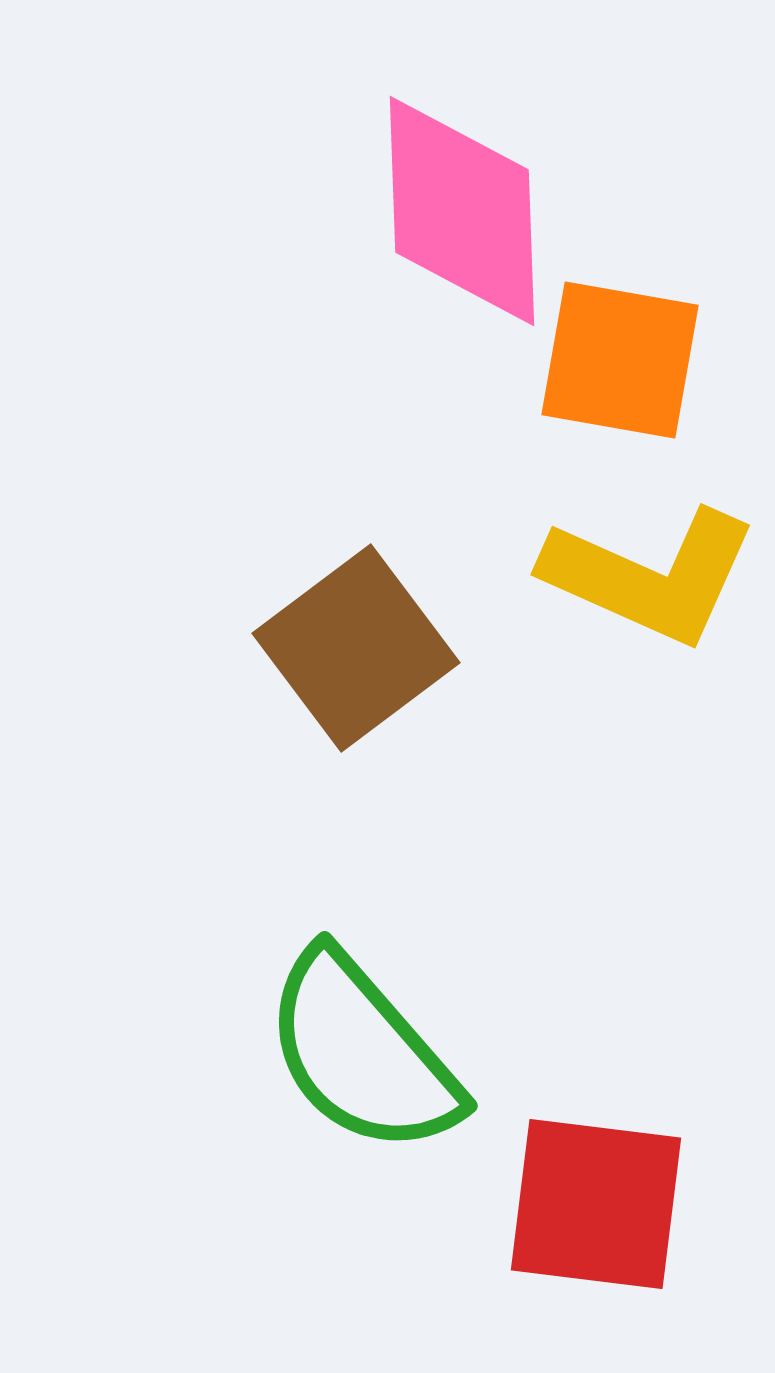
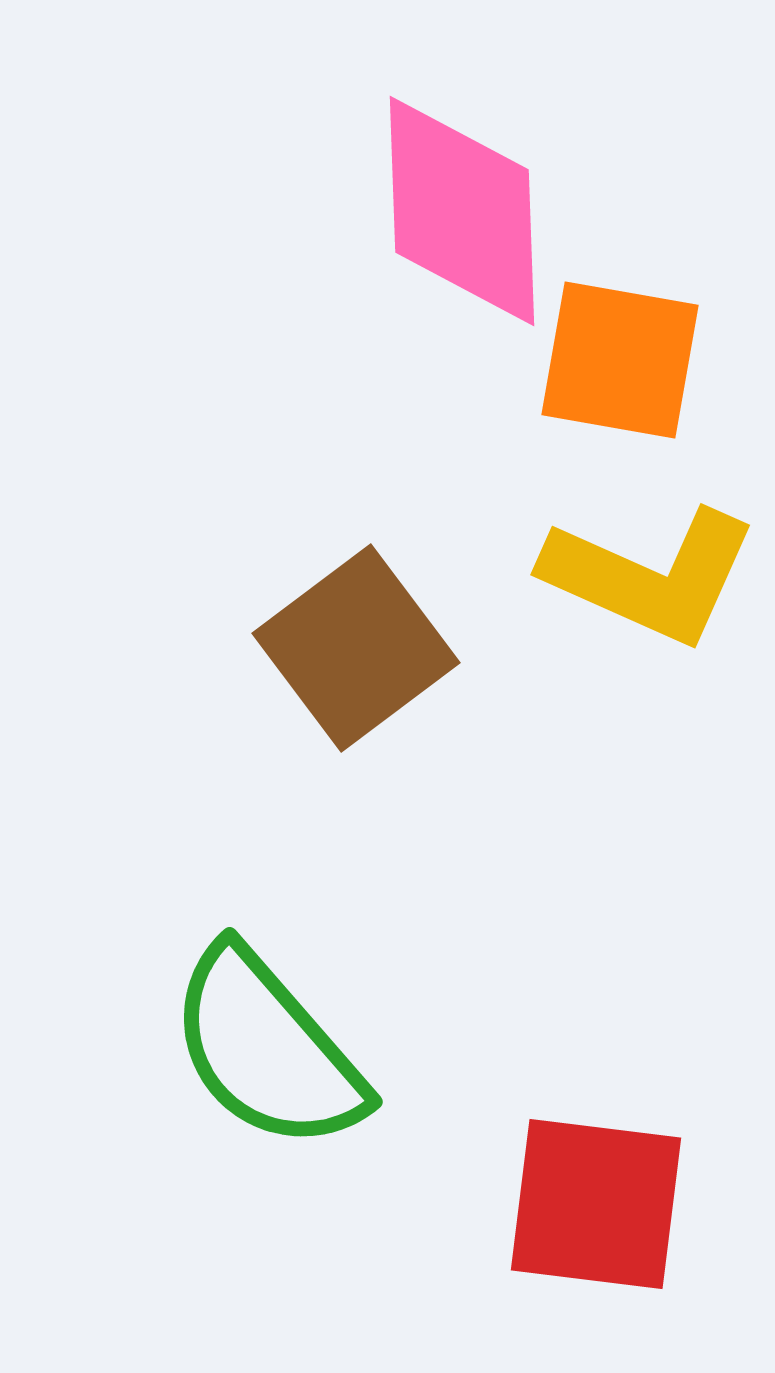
green semicircle: moved 95 px left, 4 px up
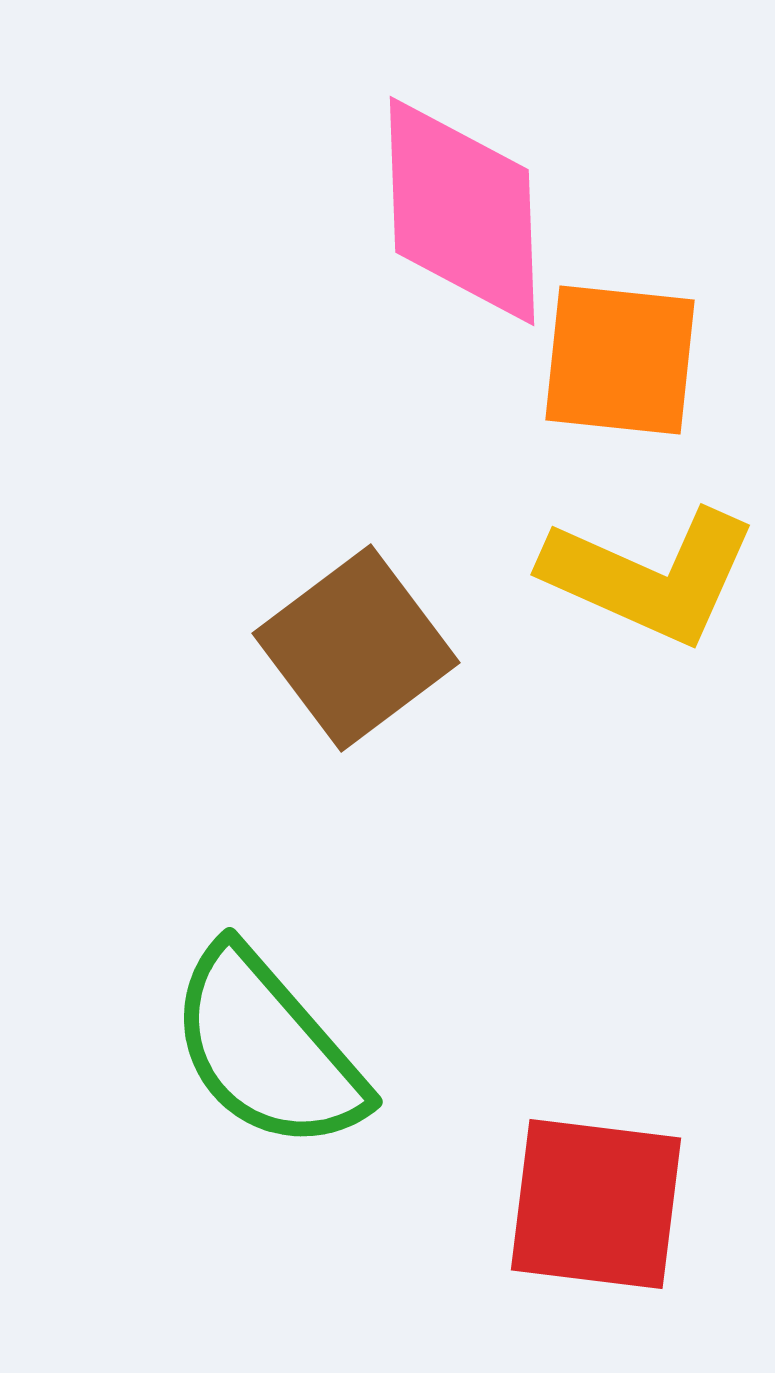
orange square: rotated 4 degrees counterclockwise
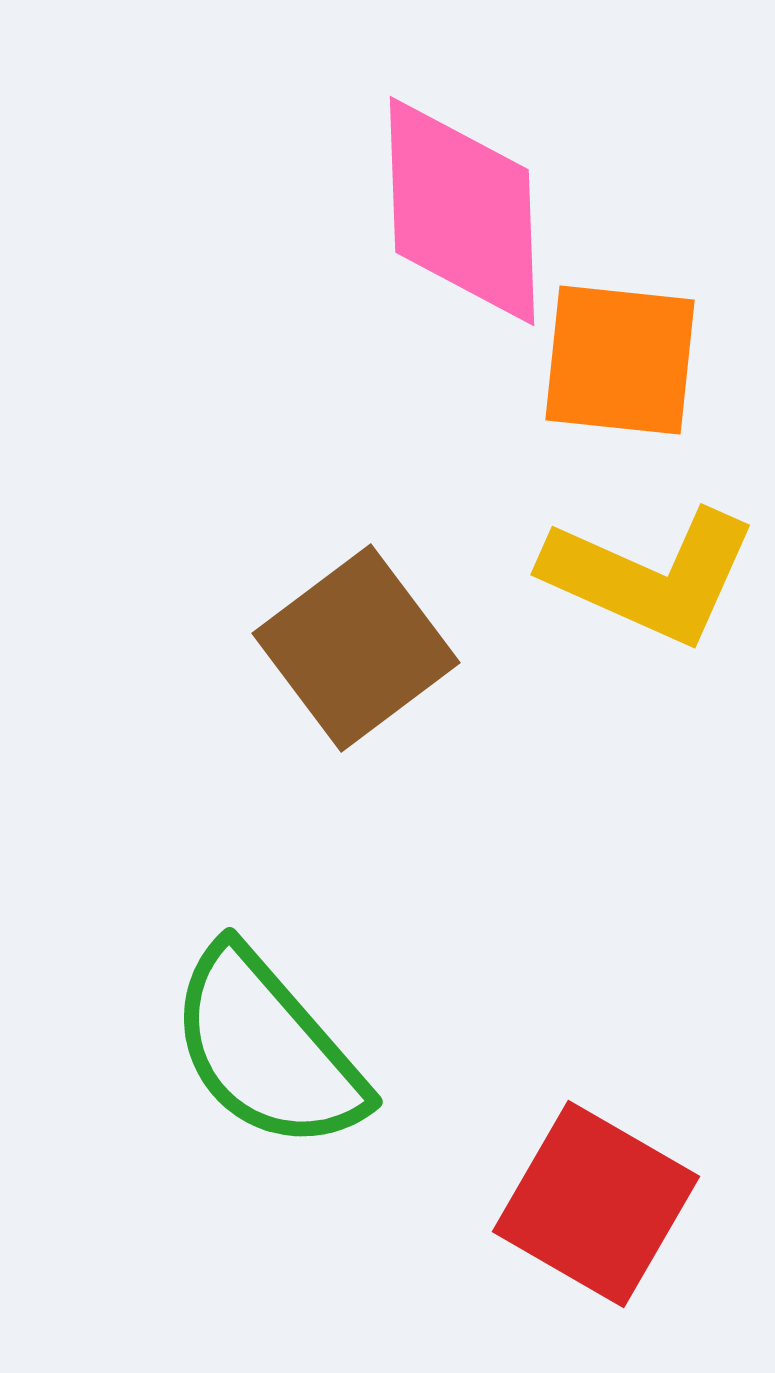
red square: rotated 23 degrees clockwise
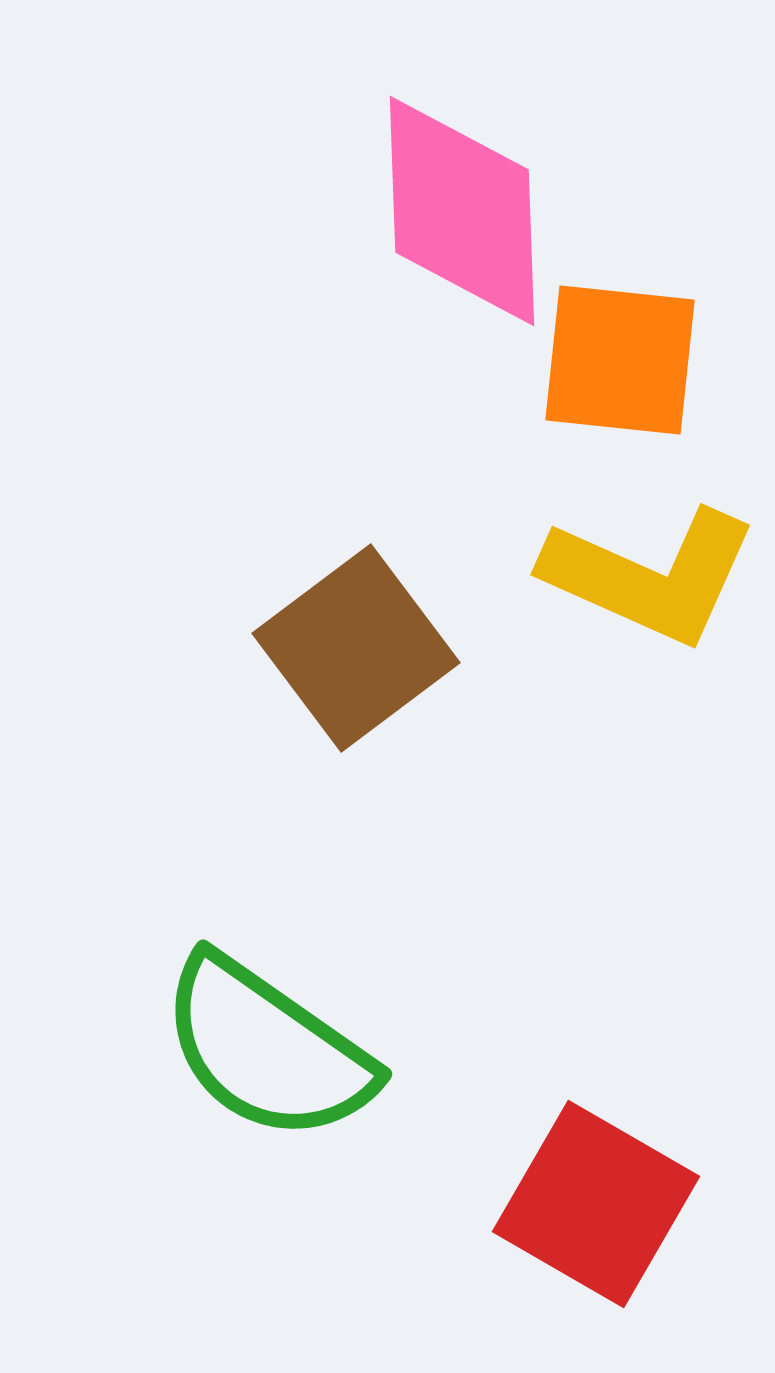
green semicircle: rotated 14 degrees counterclockwise
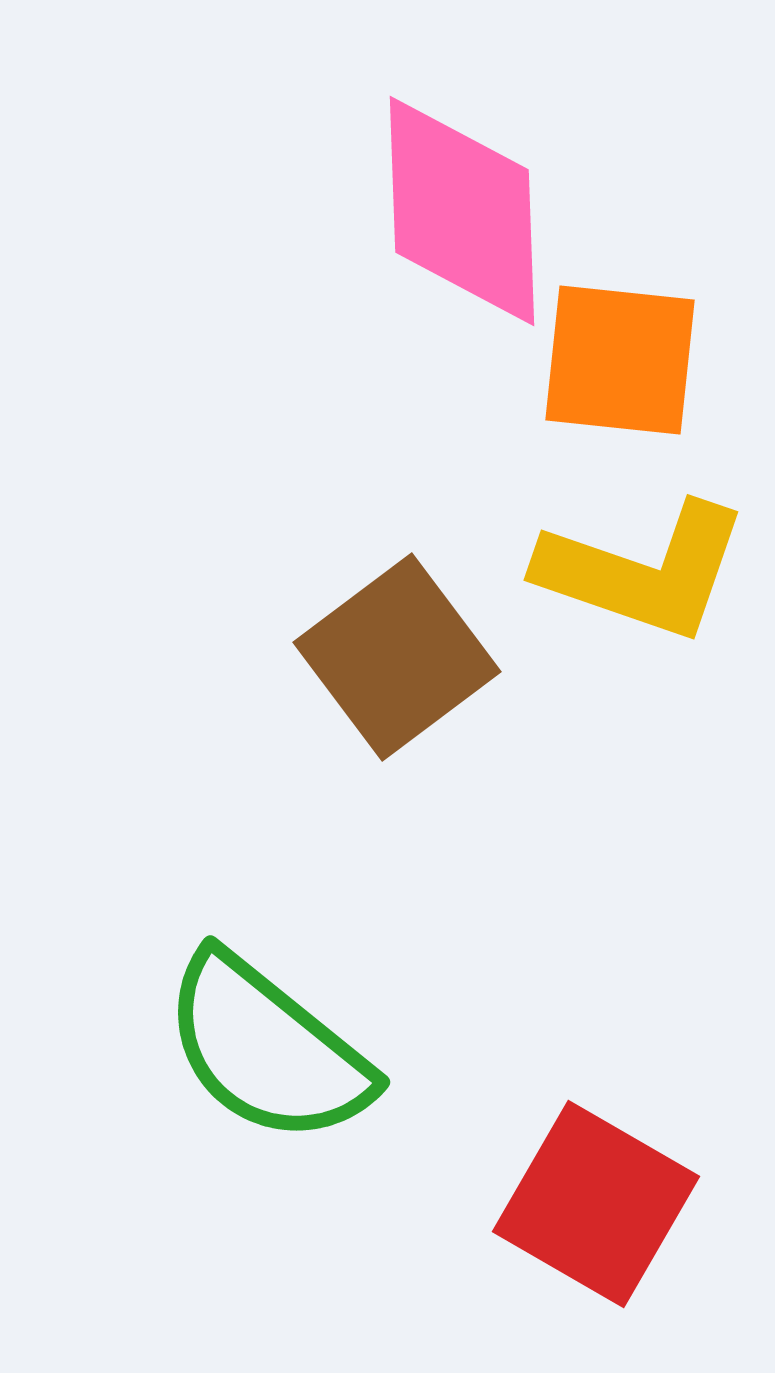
yellow L-shape: moved 7 px left, 5 px up; rotated 5 degrees counterclockwise
brown square: moved 41 px right, 9 px down
green semicircle: rotated 4 degrees clockwise
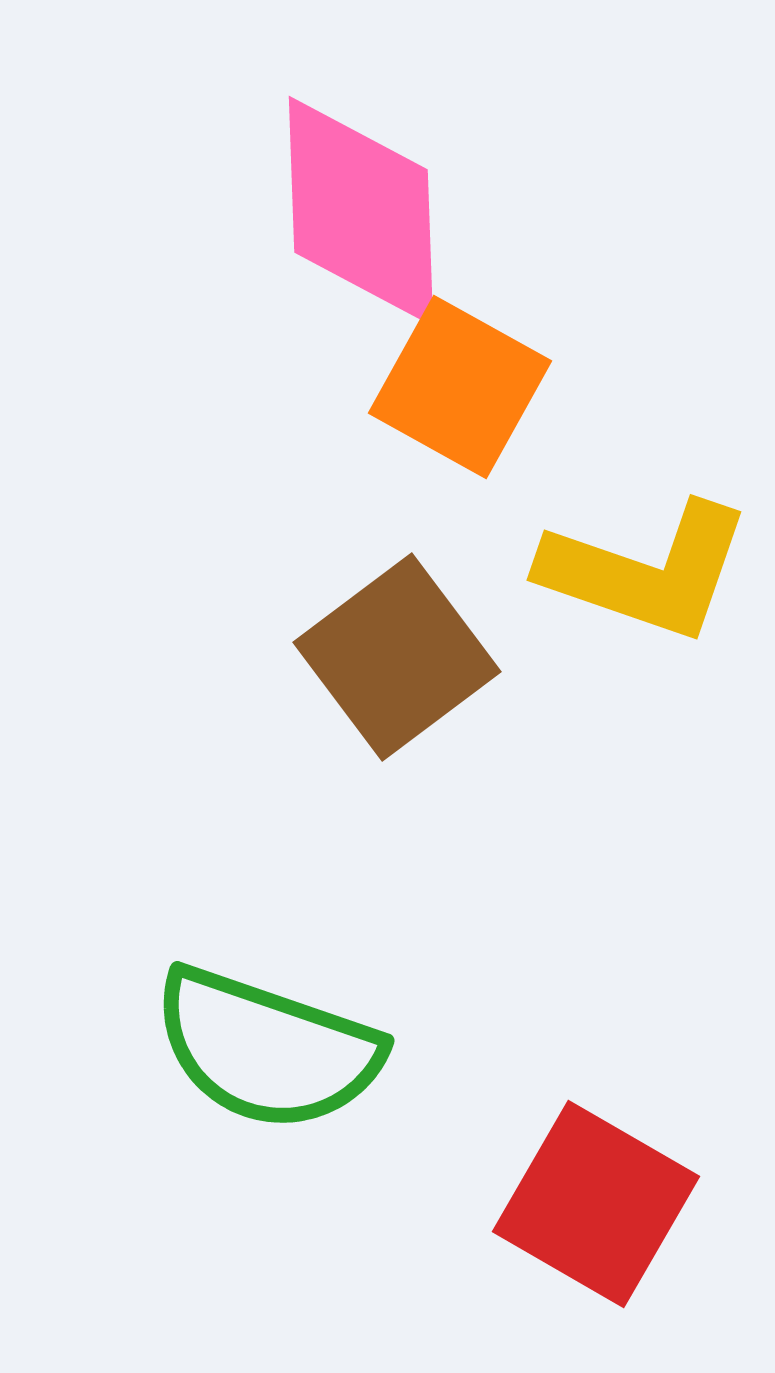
pink diamond: moved 101 px left
orange square: moved 160 px left, 27 px down; rotated 23 degrees clockwise
yellow L-shape: moved 3 px right
green semicircle: rotated 20 degrees counterclockwise
